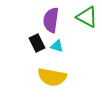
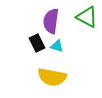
purple semicircle: moved 1 px down
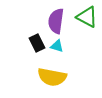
purple semicircle: moved 5 px right
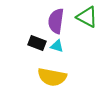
black rectangle: rotated 42 degrees counterclockwise
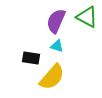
purple semicircle: rotated 15 degrees clockwise
black rectangle: moved 6 px left, 15 px down; rotated 12 degrees counterclockwise
yellow semicircle: rotated 60 degrees counterclockwise
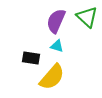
green triangle: rotated 15 degrees clockwise
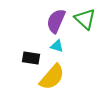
green triangle: moved 2 px left, 2 px down
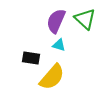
cyan triangle: moved 2 px right, 1 px up
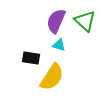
green triangle: moved 2 px down
yellow semicircle: rotated 8 degrees counterclockwise
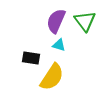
green triangle: rotated 10 degrees clockwise
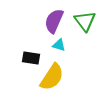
purple semicircle: moved 2 px left
